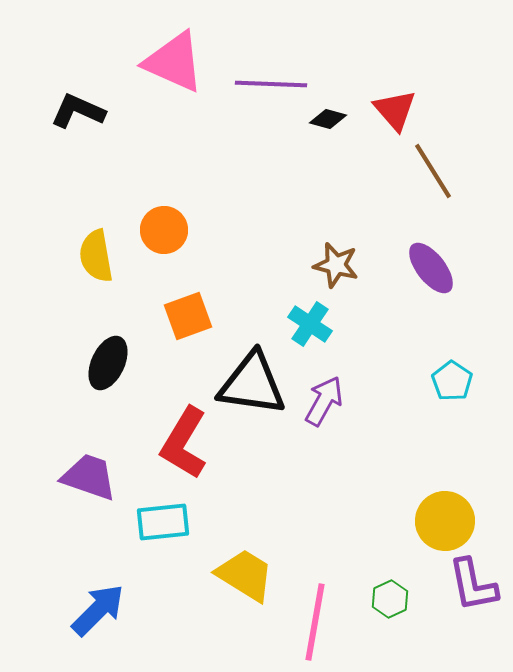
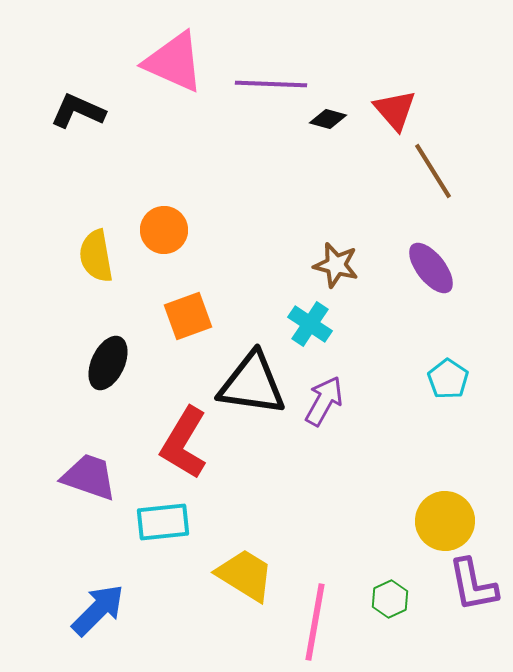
cyan pentagon: moved 4 px left, 2 px up
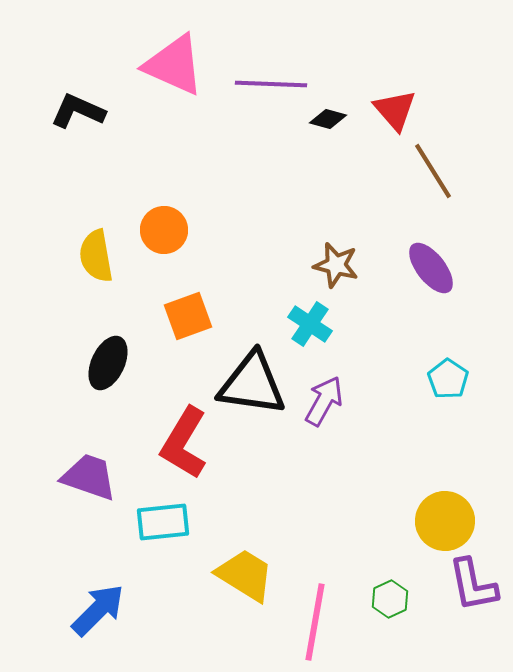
pink triangle: moved 3 px down
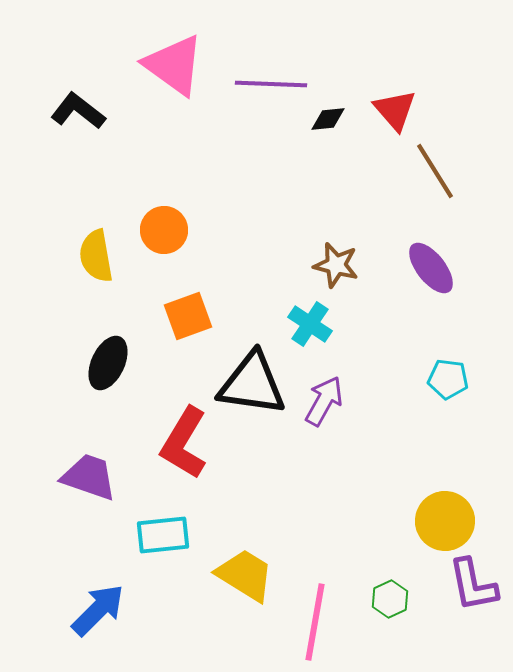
pink triangle: rotated 12 degrees clockwise
black L-shape: rotated 14 degrees clockwise
black diamond: rotated 21 degrees counterclockwise
brown line: moved 2 px right
cyan pentagon: rotated 27 degrees counterclockwise
cyan rectangle: moved 13 px down
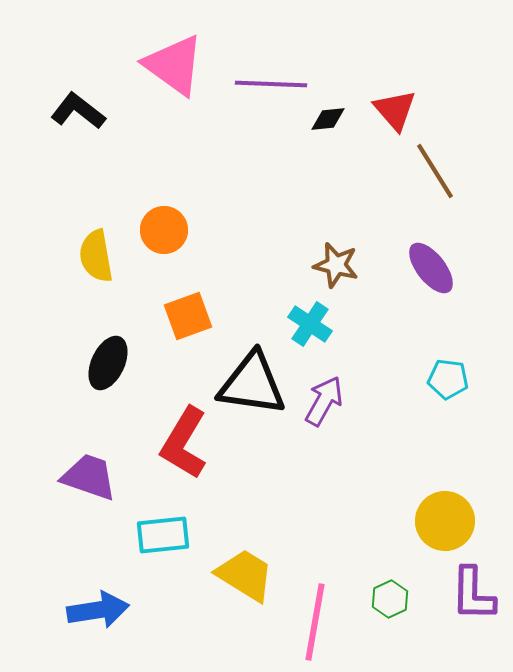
purple L-shape: moved 9 px down; rotated 12 degrees clockwise
blue arrow: rotated 36 degrees clockwise
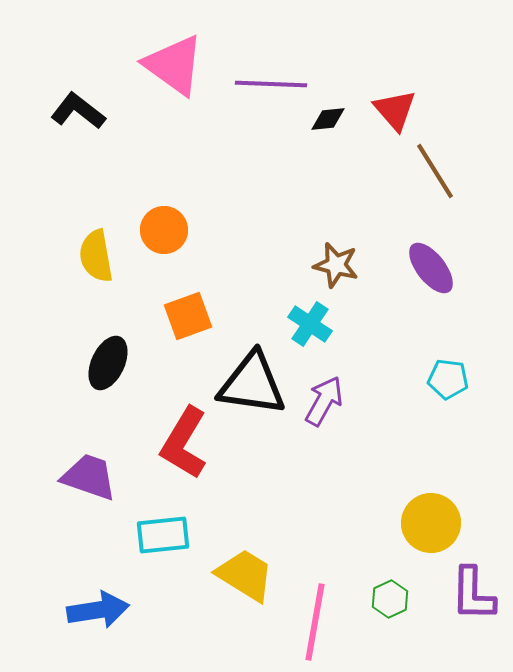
yellow circle: moved 14 px left, 2 px down
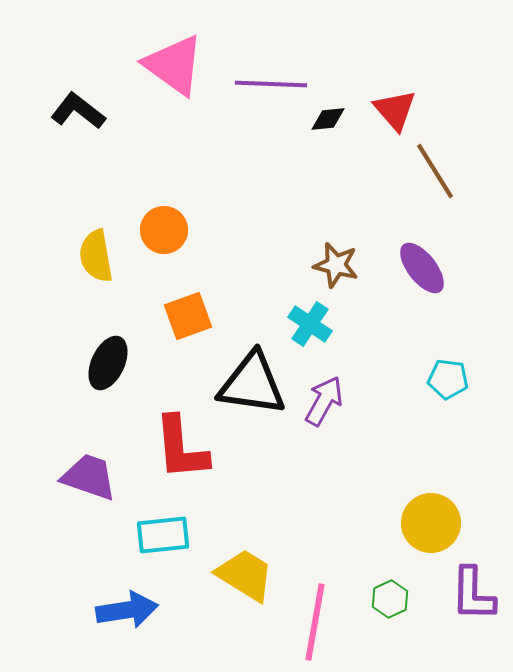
purple ellipse: moved 9 px left
red L-shape: moved 3 px left, 5 px down; rotated 36 degrees counterclockwise
blue arrow: moved 29 px right
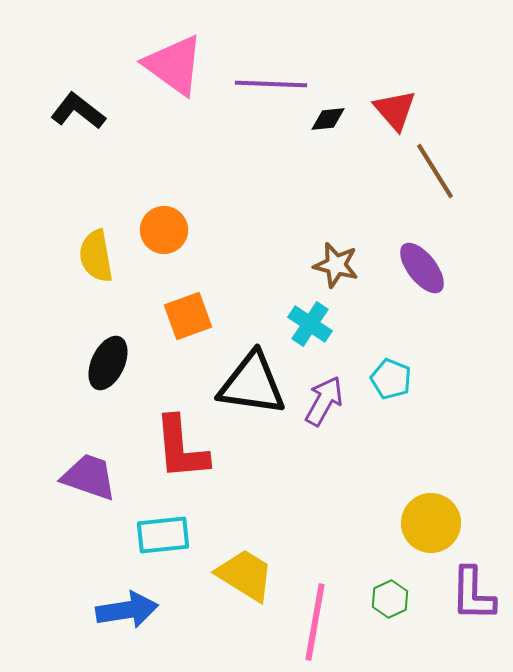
cyan pentagon: moved 57 px left; rotated 15 degrees clockwise
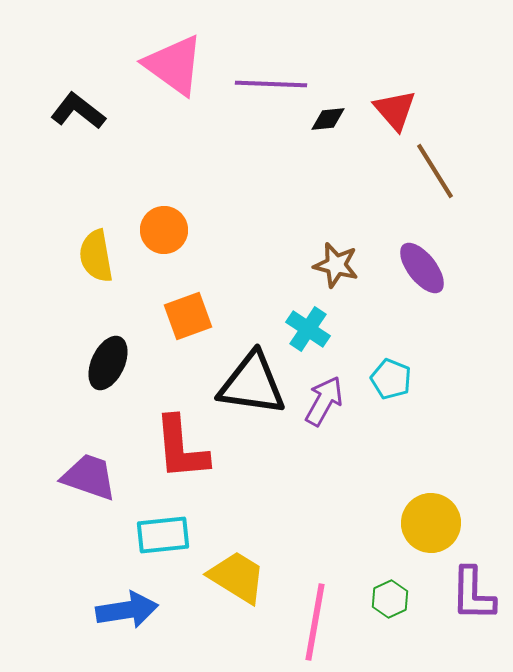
cyan cross: moved 2 px left, 5 px down
yellow trapezoid: moved 8 px left, 2 px down
